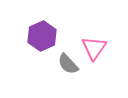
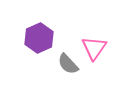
purple hexagon: moved 3 px left, 2 px down
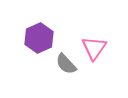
gray semicircle: moved 2 px left
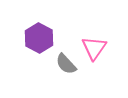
purple hexagon: rotated 8 degrees counterclockwise
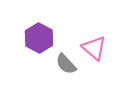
pink triangle: rotated 24 degrees counterclockwise
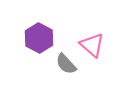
pink triangle: moved 2 px left, 3 px up
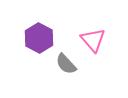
pink triangle: moved 1 px right, 5 px up; rotated 8 degrees clockwise
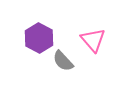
gray semicircle: moved 3 px left, 3 px up
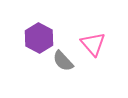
pink triangle: moved 4 px down
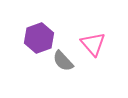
purple hexagon: rotated 12 degrees clockwise
